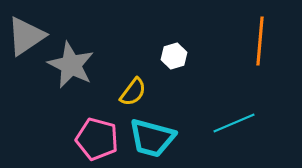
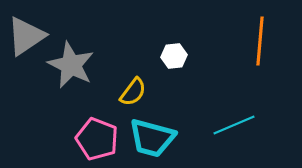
white hexagon: rotated 10 degrees clockwise
cyan line: moved 2 px down
pink pentagon: rotated 6 degrees clockwise
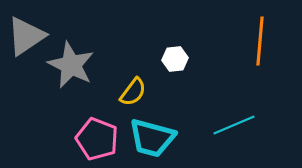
white hexagon: moved 1 px right, 3 px down
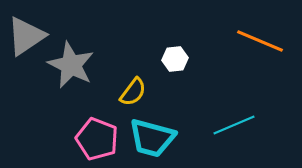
orange line: rotated 72 degrees counterclockwise
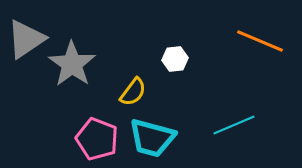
gray triangle: moved 3 px down
gray star: moved 1 px right, 1 px up; rotated 9 degrees clockwise
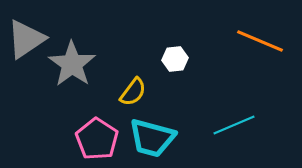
pink pentagon: rotated 12 degrees clockwise
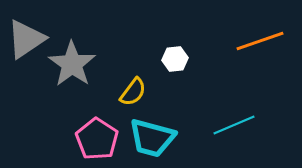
orange line: rotated 42 degrees counterclockwise
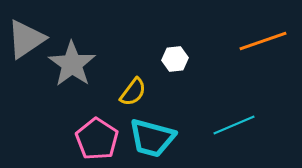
orange line: moved 3 px right
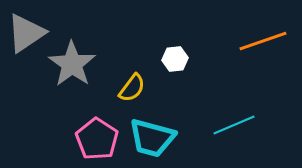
gray triangle: moved 6 px up
yellow semicircle: moved 1 px left, 4 px up
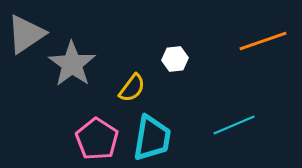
gray triangle: moved 1 px down
cyan trapezoid: rotated 96 degrees counterclockwise
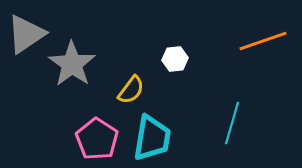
yellow semicircle: moved 1 px left, 2 px down
cyan line: moved 2 px left, 2 px up; rotated 51 degrees counterclockwise
